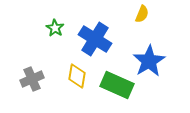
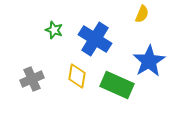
green star: moved 1 px left, 2 px down; rotated 12 degrees counterclockwise
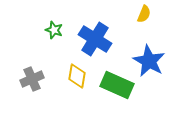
yellow semicircle: moved 2 px right
blue star: rotated 12 degrees counterclockwise
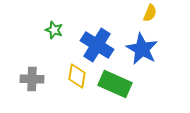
yellow semicircle: moved 6 px right, 1 px up
blue cross: moved 2 px right, 6 px down
blue star: moved 7 px left, 12 px up
gray cross: rotated 25 degrees clockwise
green rectangle: moved 2 px left, 1 px up
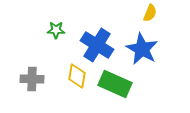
green star: moved 2 px right; rotated 18 degrees counterclockwise
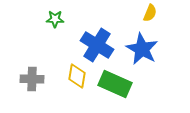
green star: moved 1 px left, 11 px up
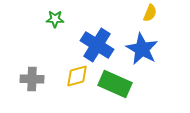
yellow diamond: rotated 65 degrees clockwise
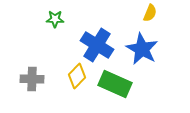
yellow diamond: rotated 30 degrees counterclockwise
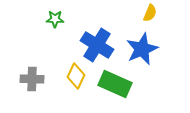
blue star: rotated 20 degrees clockwise
yellow diamond: moved 1 px left; rotated 20 degrees counterclockwise
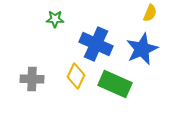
blue cross: moved 1 px left, 1 px up; rotated 8 degrees counterclockwise
